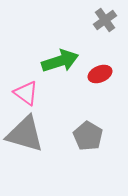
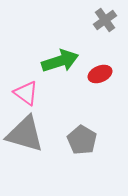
gray pentagon: moved 6 px left, 4 px down
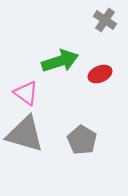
gray cross: rotated 20 degrees counterclockwise
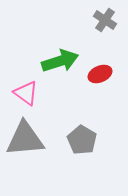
gray triangle: moved 5 px down; rotated 21 degrees counterclockwise
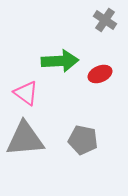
green arrow: rotated 15 degrees clockwise
gray pentagon: moved 1 px right; rotated 20 degrees counterclockwise
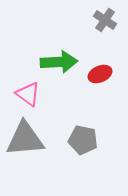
green arrow: moved 1 px left, 1 px down
pink triangle: moved 2 px right, 1 px down
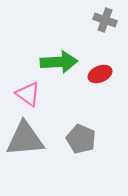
gray cross: rotated 15 degrees counterclockwise
gray pentagon: moved 2 px left, 1 px up; rotated 12 degrees clockwise
